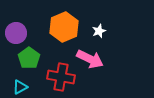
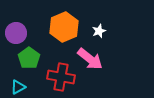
pink arrow: rotated 12 degrees clockwise
cyan triangle: moved 2 px left
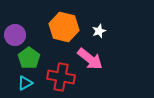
orange hexagon: rotated 24 degrees counterclockwise
purple circle: moved 1 px left, 2 px down
cyan triangle: moved 7 px right, 4 px up
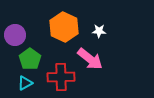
orange hexagon: rotated 12 degrees clockwise
white star: rotated 24 degrees clockwise
green pentagon: moved 1 px right, 1 px down
red cross: rotated 12 degrees counterclockwise
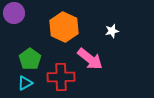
white star: moved 13 px right; rotated 16 degrees counterclockwise
purple circle: moved 1 px left, 22 px up
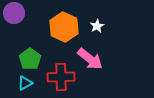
white star: moved 15 px left, 5 px up; rotated 16 degrees counterclockwise
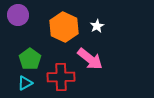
purple circle: moved 4 px right, 2 px down
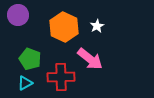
green pentagon: rotated 15 degrees counterclockwise
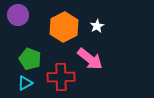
orange hexagon: rotated 8 degrees clockwise
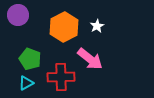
cyan triangle: moved 1 px right
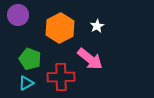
orange hexagon: moved 4 px left, 1 px down
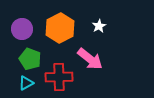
purple circle: moved 4 px right, 14 px down
white star: moved 2 px right
red cross: moved 2 px left
